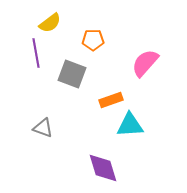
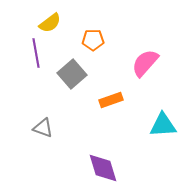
gray square: rotated 28 degrees clockwise
cyan triangle: moved 33 px right
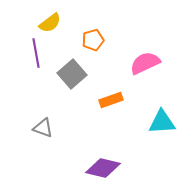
orange pentagon: rotated 15 degrees counterclockwise
pink semicircle: rotated 24 degrees clockwise
cyan triangle: moved 1 px left, 3 px up
purple diamond: rotated 60 degrees counterclockwise
